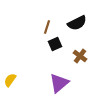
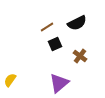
brown line: rotated 40 degrees clockwise
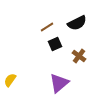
brown cross: moved 1 px left
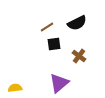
black square: moved 1 px left; rotated 16 degrees clockwise
yellow semicircle: moved 5 px right, 8 px down; rotated 48 degrees clockwise
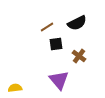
black square: moved 2 px right
purple triangle: moved 3 px up; rotated 30 degrees counterclockwise
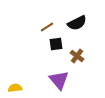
brown cross: moved 2 px left
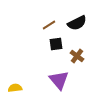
brown line: moved 2 px right, 2 px up
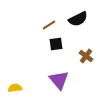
black semicircle: moved 1 px right, 4 px up
brown cross: moved 9 px right
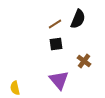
black semicircle: rotated 42 degrees counterclockwise
brown line: moved 6 px right, 1 px up
brown cross: moved 2 px left, 5 px down
yellow semicircle: rotated 96 degrees counterclockwise
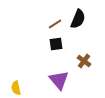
yellow semicircle: moved 1 px right
